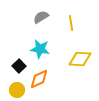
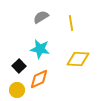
yellow diamond: moved 2 px left
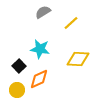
gray semicircle: moved 2 px right, 5 px up
yellow line: rotated 56 degrees clockwise
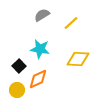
gray semicircle: moved 1 px left, 3 px down
orange diamond: moved 1 px left
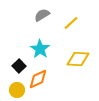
cyan star: rotated 24 degrees clockwise
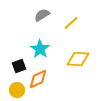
black square: rotated 24 degrees clockwise
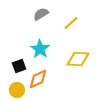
gray semicircle: moved 1 px left, 1 px up
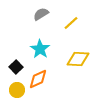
black square: moved 3 px left, 1 px down; rotated 24 degrees counterclockwise
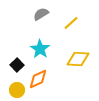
black square: moved 1 px right, 2 px up
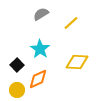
yellow diamond: moved 1 px left, 3 px down
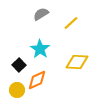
black square: moved 2 px right
orange diamond: moved 1 px left, 1 px down
